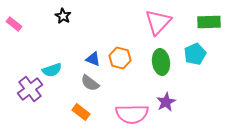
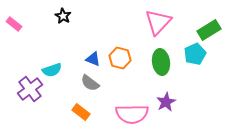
green rectangle: moved 8 px down; rotated 30 degrees counterclockwise
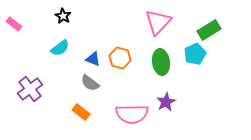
cyan semicircle: moved 8 px right, 22 px up; rotated 18 degrees counterclockwise
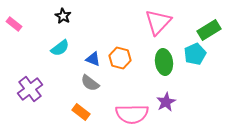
green ellipse: moved 3 px right
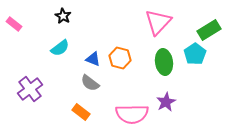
cyan pentagon: rotated 10 degrees counterclockwise
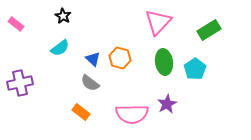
pink rectangle: moved 2 px right
cyan pentagon: moved 15 px down
blue triangle: rotated 21 degrees clockwise
purple cross: moved 10 px left, 6 px up; rotated 25 degrees clockwise
purple star: moved 1 px right, 2 px down
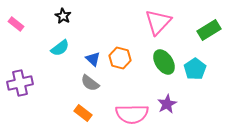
green ellipse: rotated 25 degrees counterclockwise
orange rectangle: moved 2 px right, 1 px down
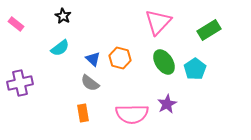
orange rectangle: rotated 42 degrees clockwise
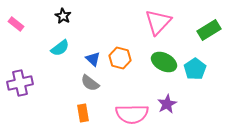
green ellipse: rotated 30 degrees counterclockwise
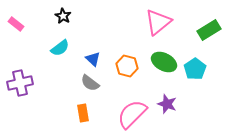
pink triangle: rotated 8 degrees clockwise
orange hexagon: moved 7 px right, 8 px down
purple star: rotated 24 degrees counterclockwise
pink semicircle: rotated 136 degrees clockwise
